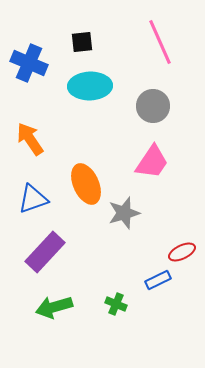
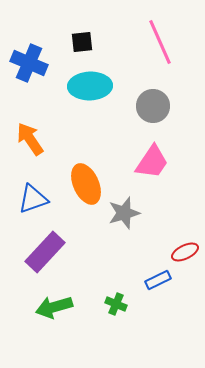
red ellipse: moved 3 px right
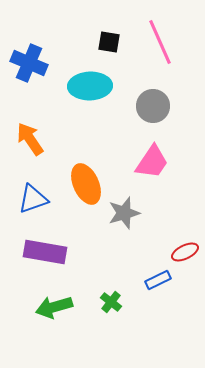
black square: moved 27 px right; rotated 15 degrees clockwise
purple rectangle: rotated 57 degrees clockwise
green cross: moved 5 px left, 2 px up; rotated 15 degrees clockwise
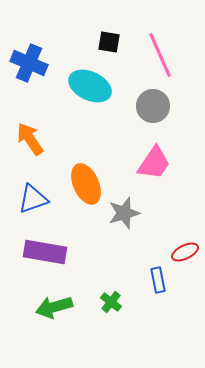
pink line: moved 13 px down
cyan ellipse: rotated 27 degrees clockwise
pink trapezoid: moved 2 px right, 1 px down
blue rectangle: rotated 75 degrees counterclockwise
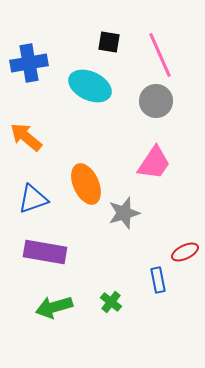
blue cross: rotated 33 degrees counterclockwise
gray circle: moved 3 px right, 5 px up
orange arrow: moved 4 px left, 2 px up; rotated 16 degrees counterclockwise
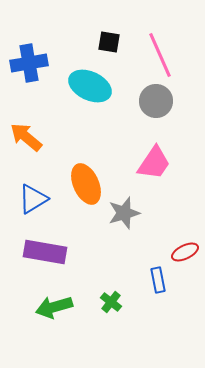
blue triangle: rotated 12 degrees counterclockwise
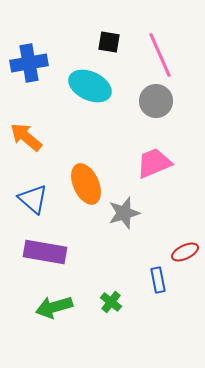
pink trapezoid: rotated 147 degrees counterclockwise
blue triangle: rotated 48 degrees counterclockwise
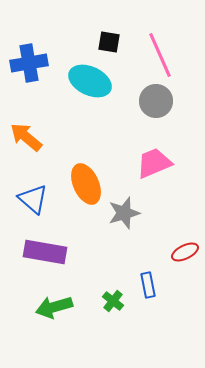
cyan ellipse: moved 5 px up
blue rectangle: moved 10 px left, 5 px down
green cross: moved 2 px right, 1 px up
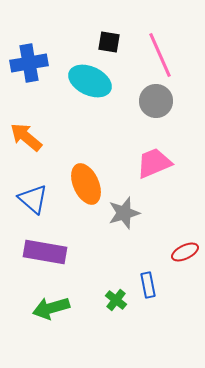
green cross: moved 3 px right, 1 px up
green arrow: moved 3 px left, 1 px down
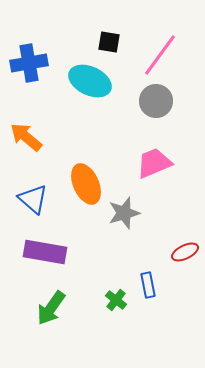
pink line: rotated 60 degrees clockwise
green arrow: rotated 39 degrees counterclockwise
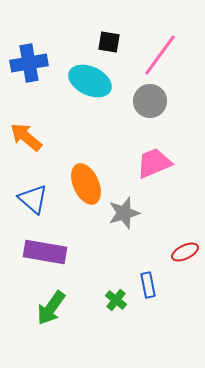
gray circle: moved 6 px left
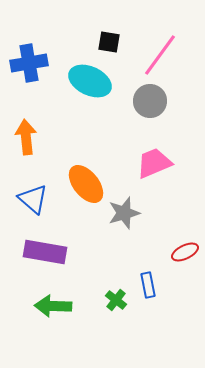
orange arrow: rotated 44 degrees clockwise
orange ellipse: rotated 15 degrees counterclockwise
green arrow: moved 2 px right, 2 px up; rotated 57 degrees clockwise
